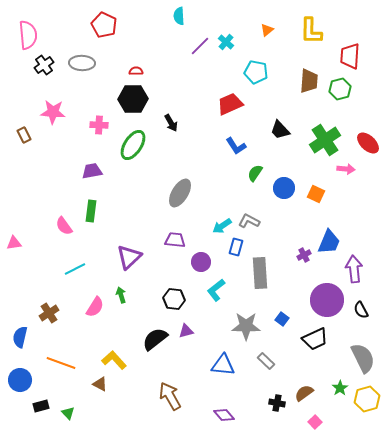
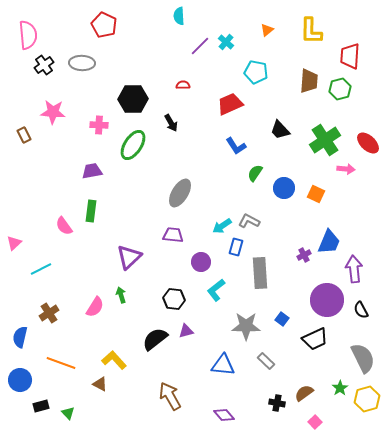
red semicircle at (136, 71): moved 47 px right, 14 px down
purple trapezoid at (175, 240): moved 2 px left, 5 px up
pink triangle at (14, 243): rotated 35 degrees counterclockwise
cyan line at (75, 269): moved 34 px left
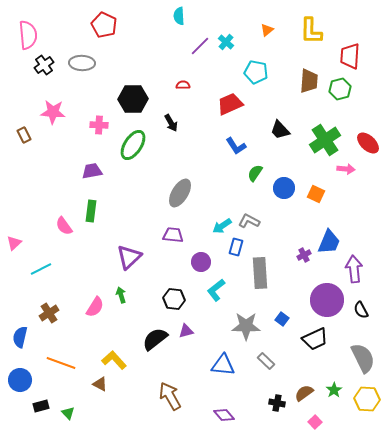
green star at (340, 388): moved 6 px left, 2 px down
yellow hexagon at (367, 399): rotated 20 degrees clockwise
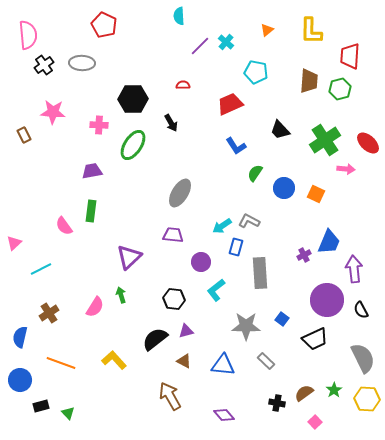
brown triangle at (100, 384): moved 84 px right, 23 px up
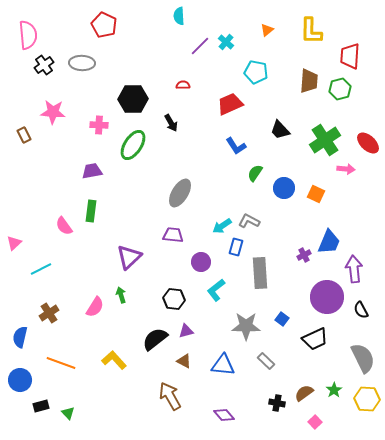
purple circle at (327, 300): moved 3 px up
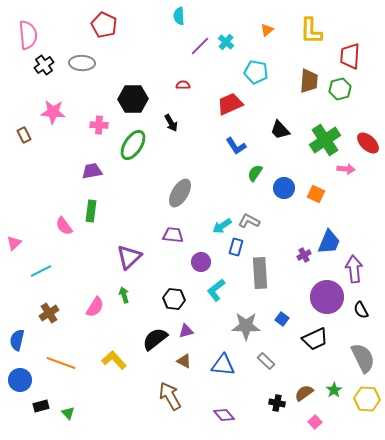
cyan line at (41, 269): moved 2 px down
green arrow at (121, 295): moved 3 px right
blue semicircle at (20, 337): moved 3 px left, 3 px down
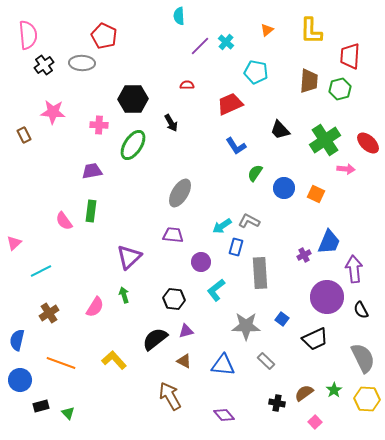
red pentagon at (104, 25): moved 11 px down
red semicircle at (183, 85): moved 4 px right
pink semicircle at (64, 226): moved 5 px up
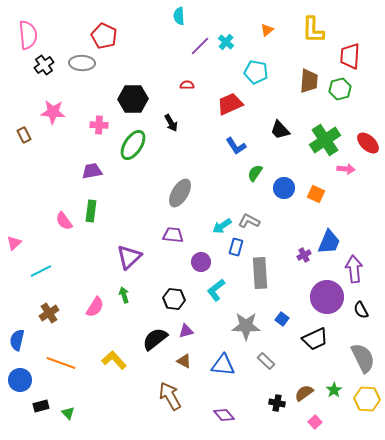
yellow L-shape at (311, 31): moved 2 px right, 1 px up
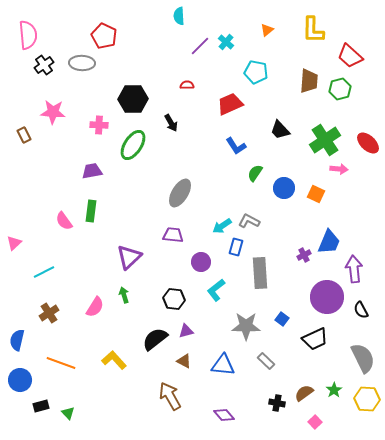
red trapezoid at (350, 56): rotated 52 degrees counterclockwise
pink arrow at (346, 169): moved 7 px left
cyan line at (41, 271): moved 3 px right, 1 px down
